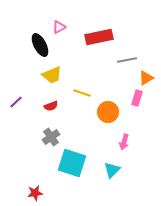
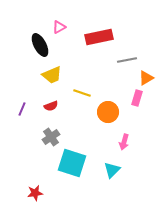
purple line: moved 6 px right, 7 px down; rotated 24 degrees counterclockwise
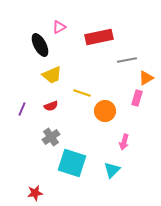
orange circle: moved 3 px left, 1 px up
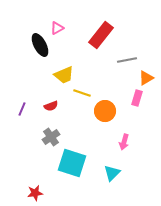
pink triangle: moved 2 px left, 1 px down
red rectangle: moved 2 px right, 2 px up; rotated 40 degrees counterclockwise
yellow trapezoid: moved 12 px right
cyan triangle: moved 3 px down
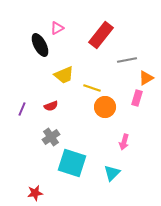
yellow line: moved 10 px right, 5 px up
orange circle: moved 4 px up
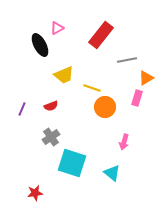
cyan triangle: rotated 36 degrees counterclockwise
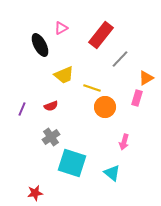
pink triangle: moved 4 px right
gray line: moved 7 px left, 1 px up; rotated 36 degrees counterclockwise
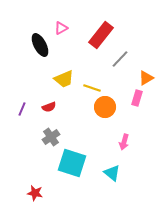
yellow trapezoid: moved 4 px down
red semicircle: moved 2 px left, 1 px down
red star: rotated 21 degrees clockwise
